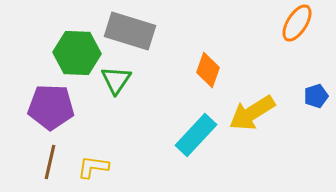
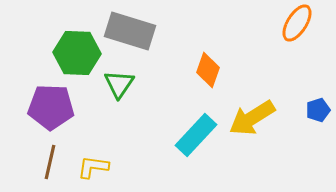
green triangle: moved 3 px right, 4 px down
blue pentagon: moved 2 px right, 14 px down
yellow arrow: moved 5 px down
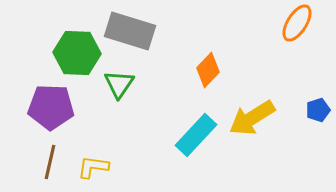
orange diamond: rotated 24 degrees clockwise
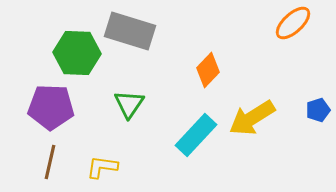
orange ellipse: moved 4 px left; rotated 15 degrees clockwise
green triangle: moved 10 px right, 20 px down
yellow L-shape: moved 9 px right
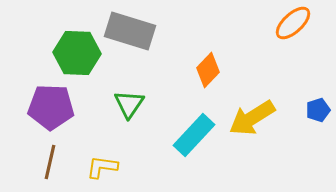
cyan rectangle: moved 2 px left
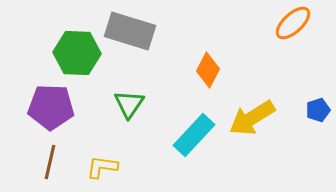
orange diamond: rotated 16 degrees counterclockwise
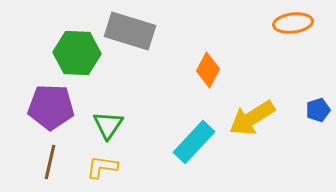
orange ellipse: rotated 36 degrees clockwise
green triangle: moved 21 px left, 21 px down
cyan rectangle: moved 7 px down
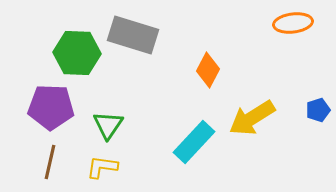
gray rectangle: moved 3 px right, 4 px down
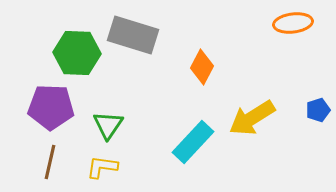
orange diamond: moved 6 px left, 3 px up
cyan rectangle: moved 1 px left
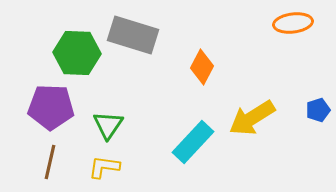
yellow L-shape: moved 2 px right
